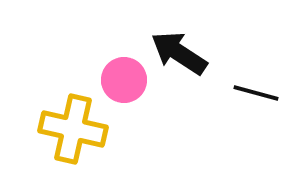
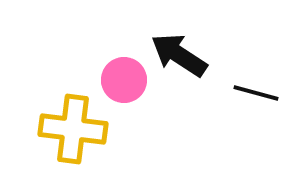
black arrow: moved 2 px down
yellow cross: rotated 6 degrees counterclockwise
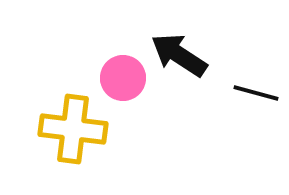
pink circle: moved 1 px left, 2 px up
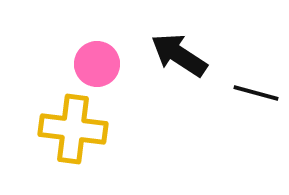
pink circle: moved 26 px left, 14 px up
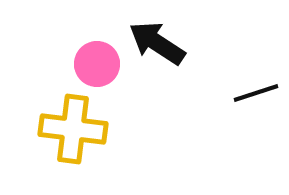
black arrow: moved 22 px left, 12 px up
black line: rotated 33 degrees counterclockwise
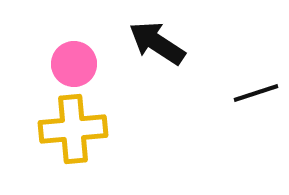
pink circle: moved 23 px left
yellow cross: rotated 12 degrees counterclockwise
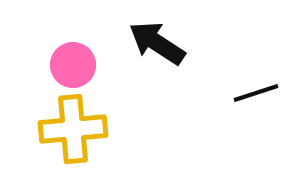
pink circle: moved 1 px left, 1 px down
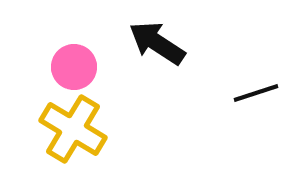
pink circle: moved 1 px right, 2 px down
yellow cross: rotated 36 degrees clockwise
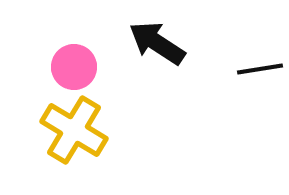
black line: moved 4 px right, 24 px up; rotated 9 degrees clockwise
yellow cross: moved 1 px right, 1 px down
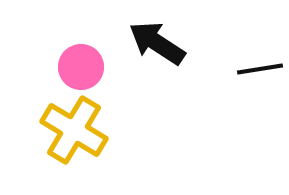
pink circle: moved 7 px right
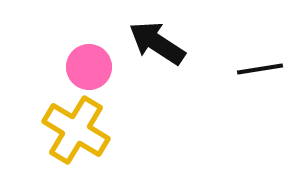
pink circle: moved 8 px right
yellow cross: moved 2 px right
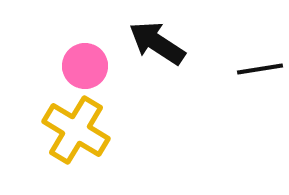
pink circle: moved 4 px left, 1 px up
